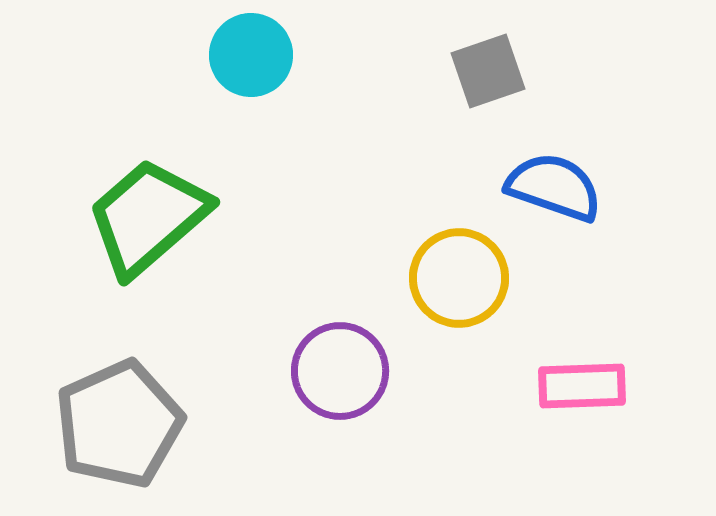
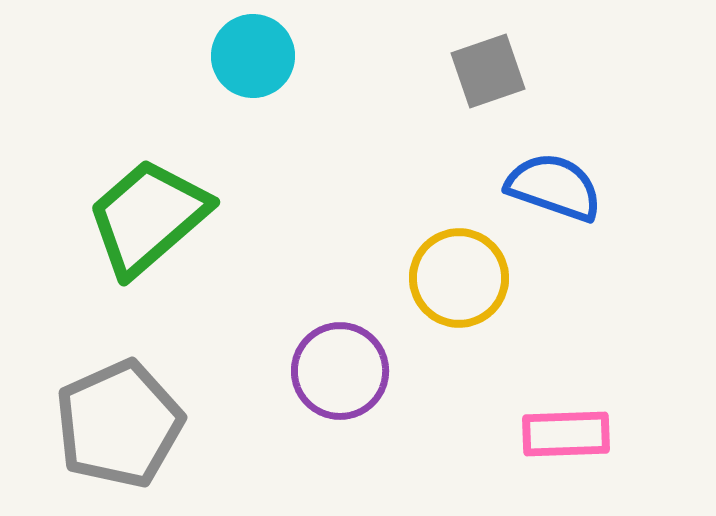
cyan circle: moved 2 px right, 1 px down
pink rectangle: moved 16 px left, 48 px down
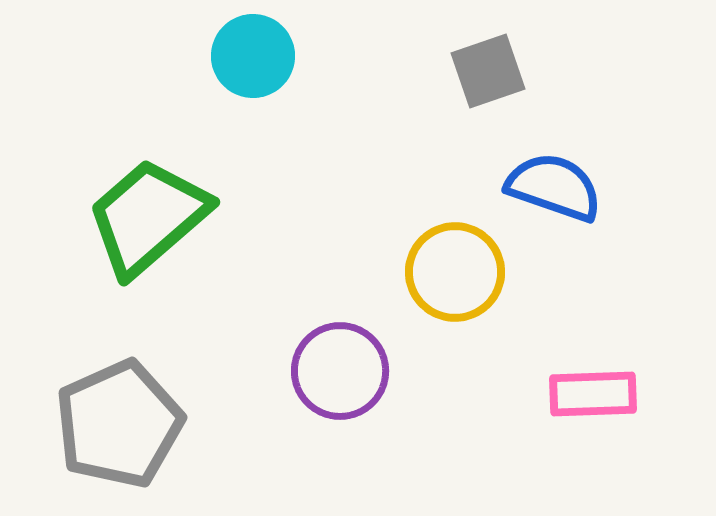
yellow circle: moved 4 px left, 6 px up
pink rectangle: moved 27 px right, 40 px up
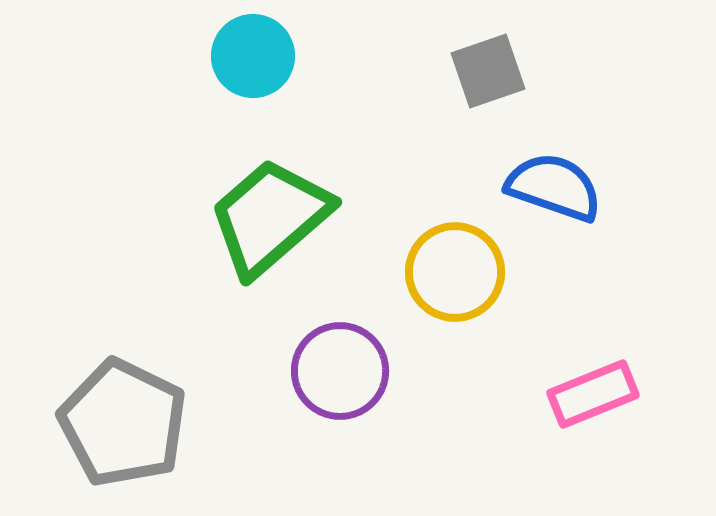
green trapezoid: moved 122 px right
pink rectangle: rotated 20 degrees counterclockwise
gray pentagon: moved 4 px right, 1 px up; rotated 22 degrees counterclockwise
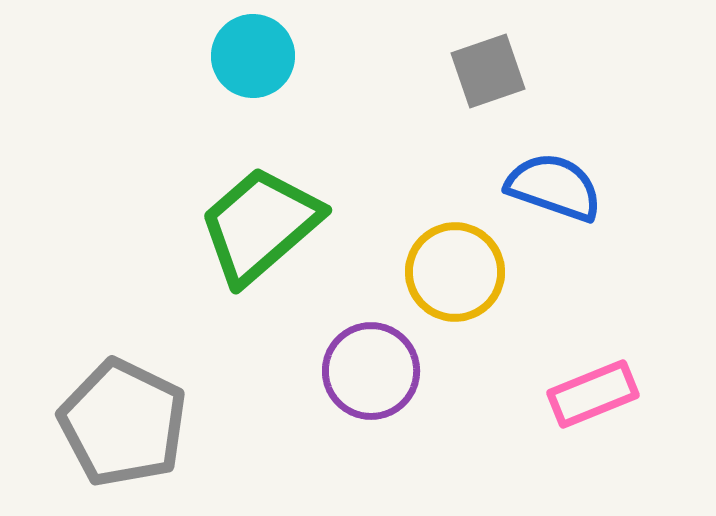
green trapezoid: moved 10 px left, 8 px down
purple circle: moved 31 px right
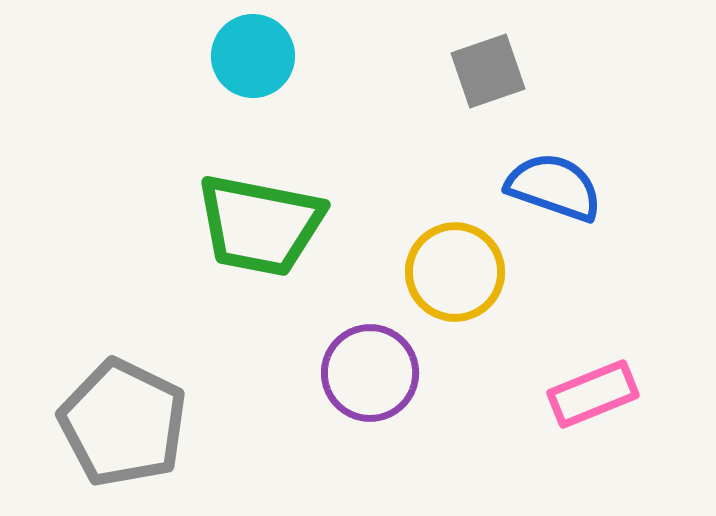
green trapezoid: rotated 128 degrees counterclockwise
purple circle: moved 1 px left, 2 px down
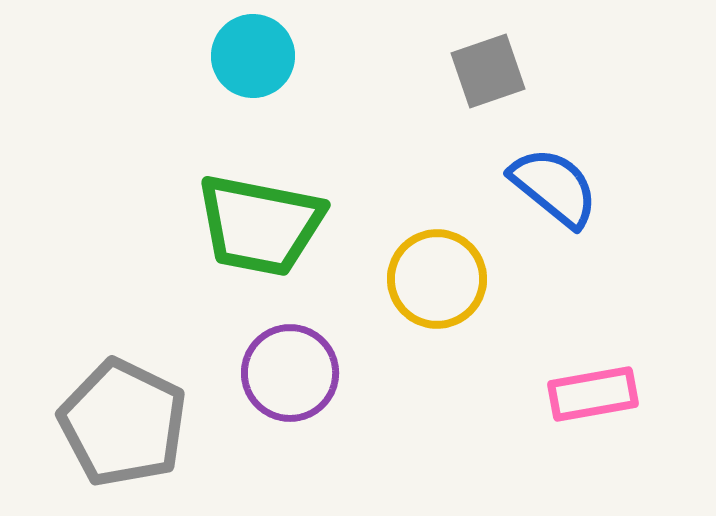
blue semicircle: rotated 20 degrees clockwise
yellow circle: moved 18 px left, 7 px down
purple circle: moved 80 px left
pink rectangle: rotated 12 degrees clockwise
